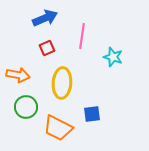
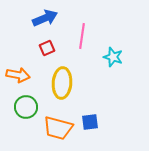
blue square: moved 2 px left, 8 px down
orange trapezoid: rotated 12 degrees counterclockwise
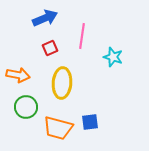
red square: moved 3 px right
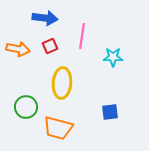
blue arrow: rotated 30 degrees clockwise
red square: moved 2 px up
cyan star: rotated 18 degrees counterclockwise
orange arrow: moved 26 px up
blue square: moved 20 px right, 10 px up
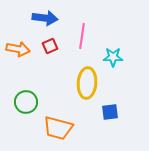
yellow ellipse: moved 25 px right
green circle: moved 5 px up
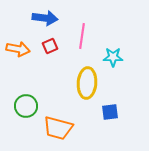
green circle: moved 4 px down
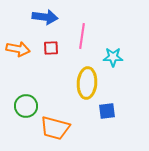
blue arrow: moved 1 px up
red square: moved 1 px right, 2 px down; rotated 21 degrees clockwise
blue square: moved 3 px left, 1 px up
orange trapezoid: moved 3 px left
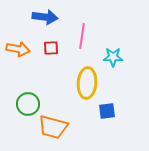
green circle: moved 2 px right, 2 px up
orange trapezoid: moved 2 px left, 1 px up
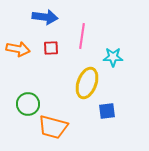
yellow ellipse: rotated 16 degrees clockwise
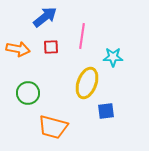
blue arrow: rotated 45 degrees counterclockwise
red square: moved 1 px up
green circle: moved 11 px up
blue square: moved 1 px left
